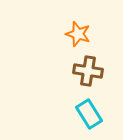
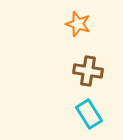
orange star: moved 10 px up
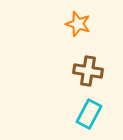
cyan rectangle: rotated 60 degrees clockwise
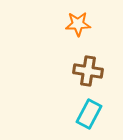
orange star: rotated 20 degrees counterclockwise
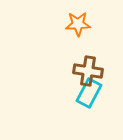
cyan rectangle: moved 21 px up
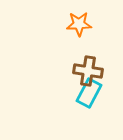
orange star: moved 1 px right
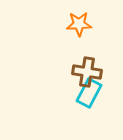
brown cross: moved 1 px left, 1 px down
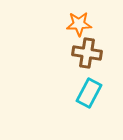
brown cross: moved 19 px up
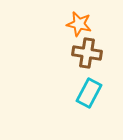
orange star: rotated 15 degrees clockwise
